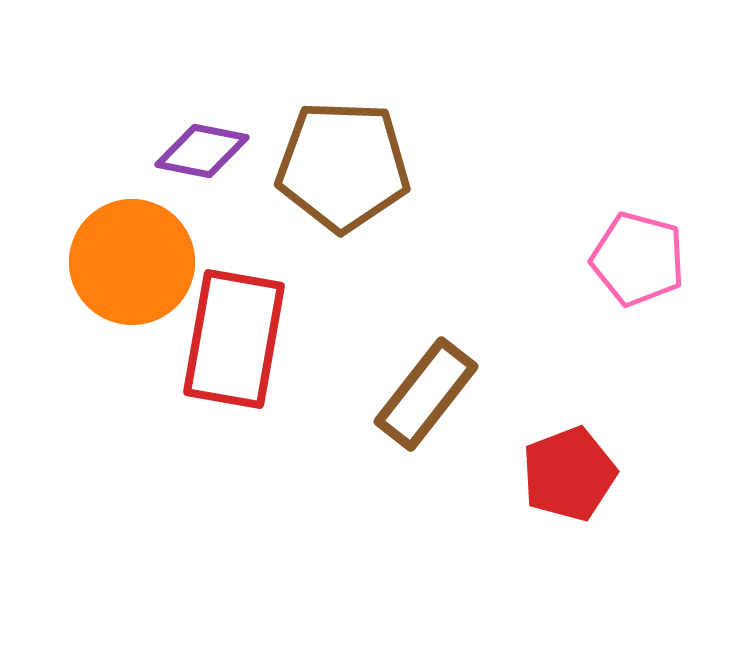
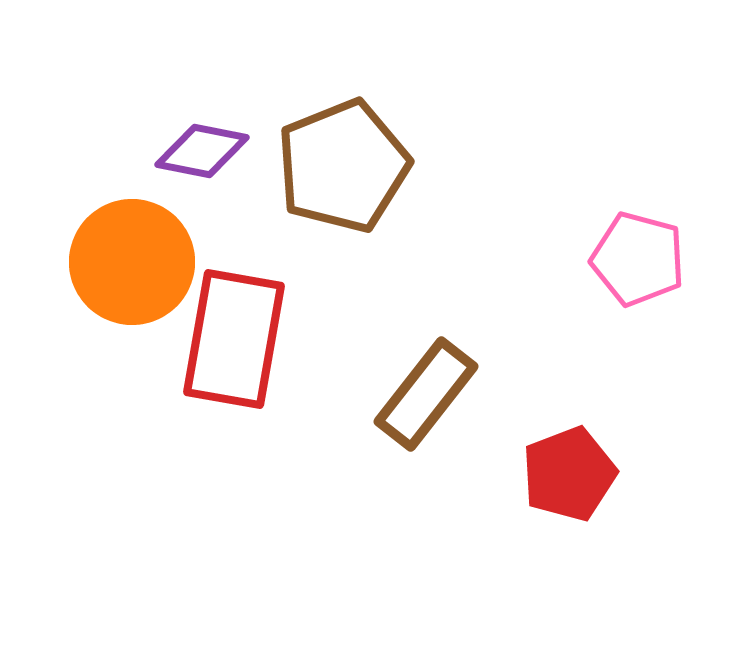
brown pentagon: rotated 24 degrees counterclockwise
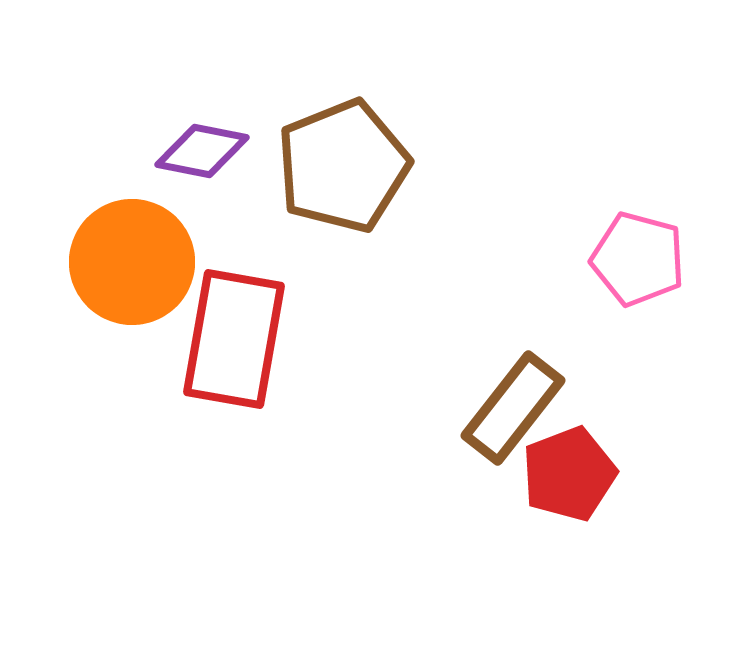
brown rectangle: moved 87 px right, 14 px down
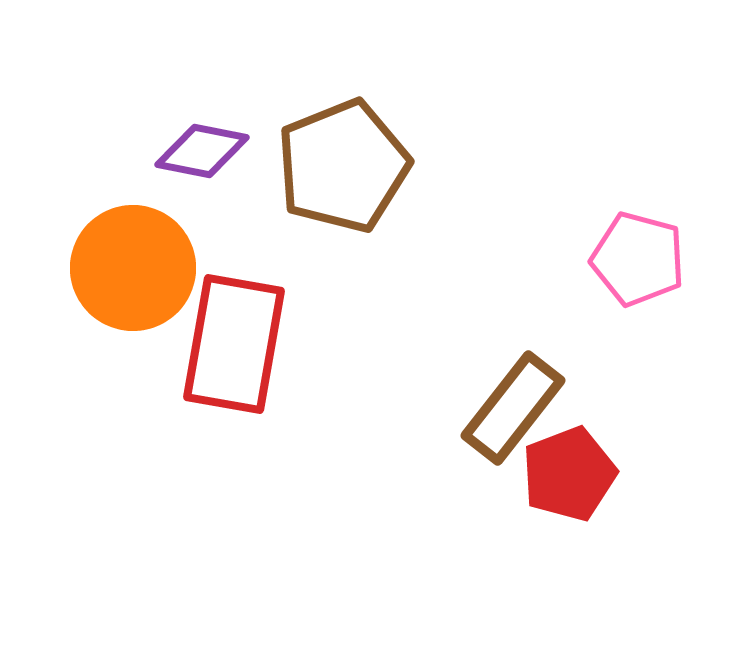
orange circle: moved 1 px right, 6 px down
red rectangle: moved 5 px down
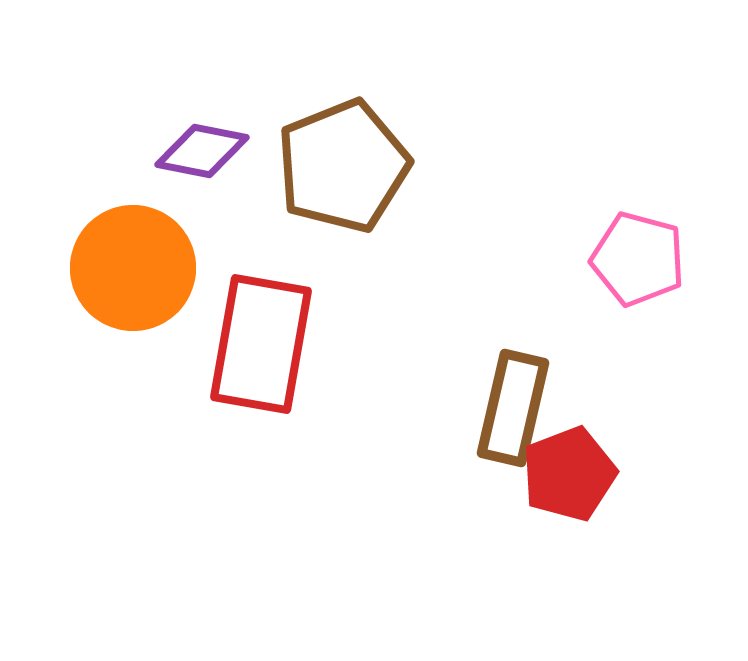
red rectangle: moved 27 px right
brown rectangle: rotated 25 degrees counterclockwise
